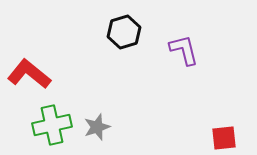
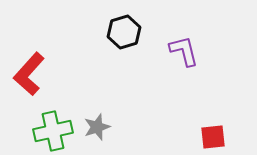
purple L-shape: moved 1 px down
red L-shape: rotated 87 degrees counterclockwise
green cross: moved 1 px right, 6 px down
red square: moved 11 px left, 1 px up
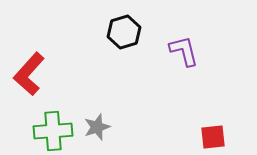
green cross: rotated 9 degrees clockwise
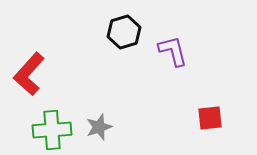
purple L-shape: moved 11 px left
gray star: moved 2 px right
green cross: moved 1 px left, 1 px up
red square: moved 3 px left, 19 px up
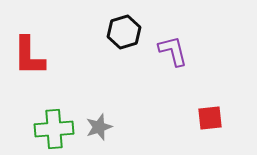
red L-shape: moved 18 px up; rotated 42 degrees counterclockwise
green cross: moved 2 px right, 1 px up
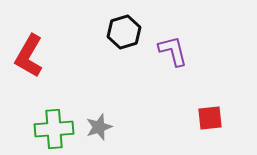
red L-shape: rotated 30 degrees clockwise
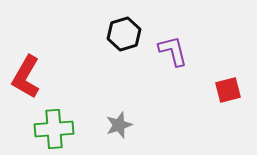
black hexagon: moved 2 px down
red L-shape: moved 3 px left, 21 px down
red square: moved 18 px right, 28 px up; rotated 8 degrees counterclockwise
gray star: moved 20 px right, 2 px up
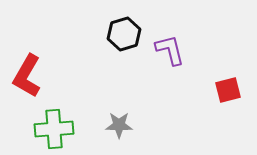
purple L-shape: moved 3 px left, 1 px up
red L-shape: moved 1 px right, 1 px up
gray star: rotated 20 degrees clockwise
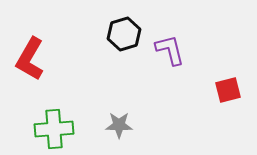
red L-shape: moved 3 px right, 17 px up
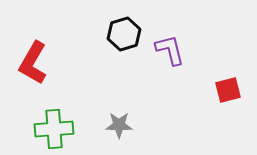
red L-shape: moved 3 px right, 4 px down
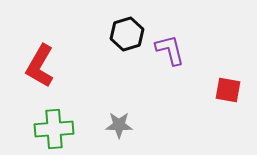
black hexagon: moved 3 px right
red L-shape: moved 7 px right, 3 px down
red square: rotated 24 degrees clockwise
